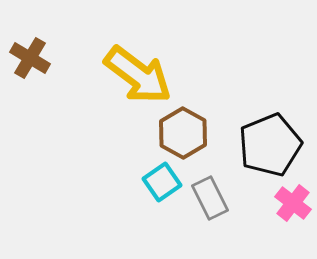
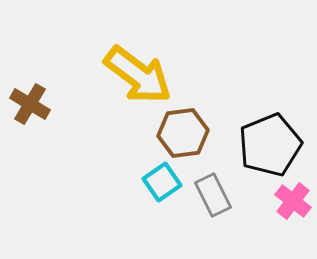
brown cross: moved 46 px down
brown hexagon: rotated 24 degrees clockwise
gray rectangle: moved 3 px right, 3 px up
pink cross: moved 2 px up
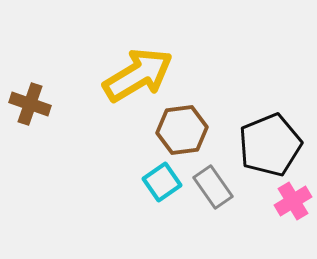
yellow arrow: rotated 68 degrees counterclockwise
brown cross: rotated 12 degrees counterclockwise
brown hexagon: moved 1 px left, 3 px up
gray rectangle: moved 8 px up; rotated 9 degrees counterclockwise
pink cross: rotated 21 degrees clockwise
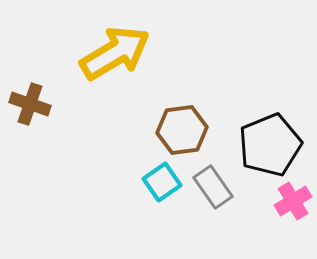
yellow arrow: moved 23 px left, 22 px up
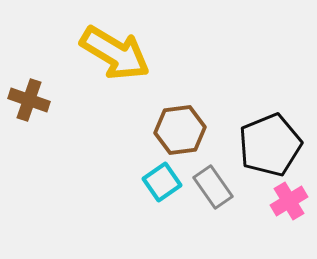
yellow arrow: rotated 62 degrees clockwise
brown cross: moved 1 px left, 4 px up
brown hexagon: moved 2 px left
pink cross: moved 4 px left
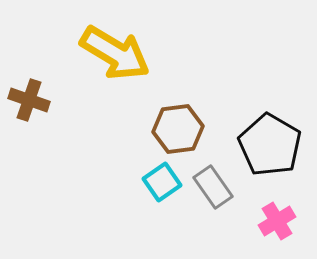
brown hexagon: moved 2 px left, 1 px up
black pentagon: rotated 20 degrees counterclockwise
pink cross: moved 12 px left, 20 px down
